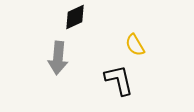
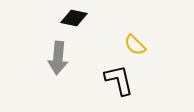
black diamond: moved 1 px left, 1 px down; rotated 36 degrees clockwise
yellow semicircle: rotated 15 degrees counterclockwise
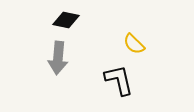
black diamond: moved 8 px left, 2 px down
yellow semicircle: moved 1 px left, 1 px up
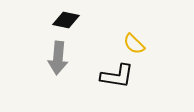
black L-shape: moved 2 px left, 4 px up; rotated 112 degrees clockwise
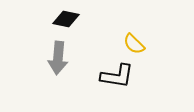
black diamond: moved 1 px up
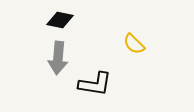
black diamond: moved 6 px left, 1 px down
black L-shape: moved 22 px left, 8 px down
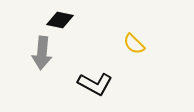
gray arrow: moved 16 px left, 5 px up
black L-shape: rotated 20 degrees clockwise
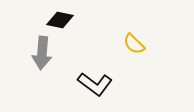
black L-shape: rotated 8 degrees clockwise
